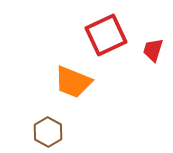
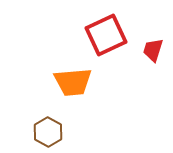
orange trapezoid: rotated 27 degrees counterclockwise
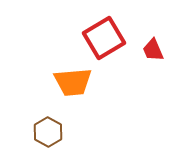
red square: moved 2 px left, 3 px down; rotated 6 degrees counterclockwise
red trapezoid: rotated 40 degrees counterclockwise
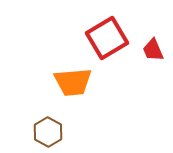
red square: moved 3 px right
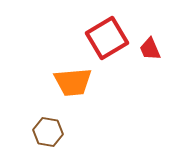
red trapezoid: moved 3 px left, 1 px up
brown hexagon: rotated 20 degrees counterclockwise
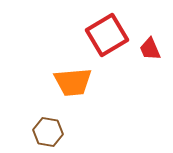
red square: moved 3 px up
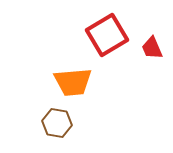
red trapezoid: moved 2 px right, 1 px up
brown hexagon: moved 9 px right, 9 px up
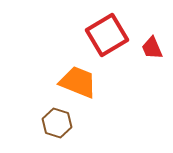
orange trapezoid: moved 5 px right; rotated 153 degrees counterclockwise
brown hexagon: rotated 8 degrees clockwise
